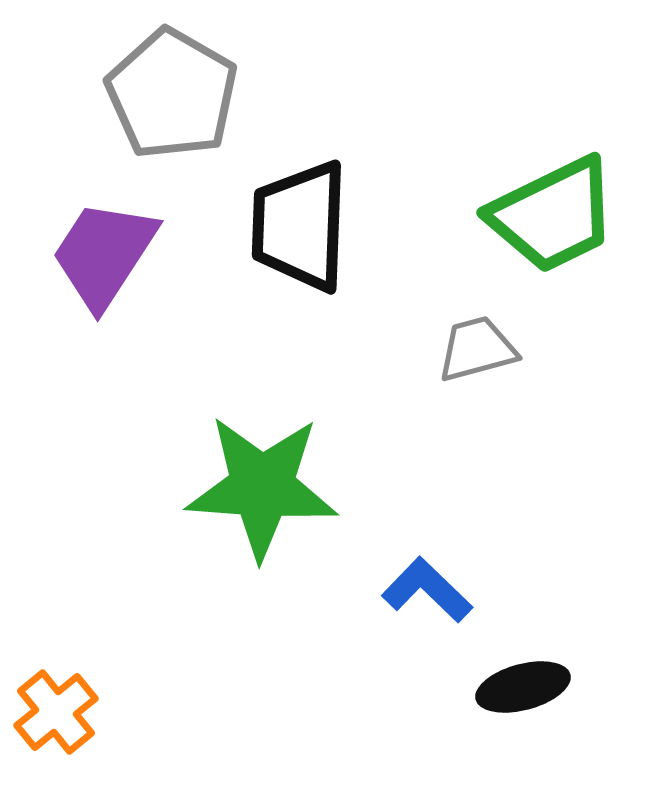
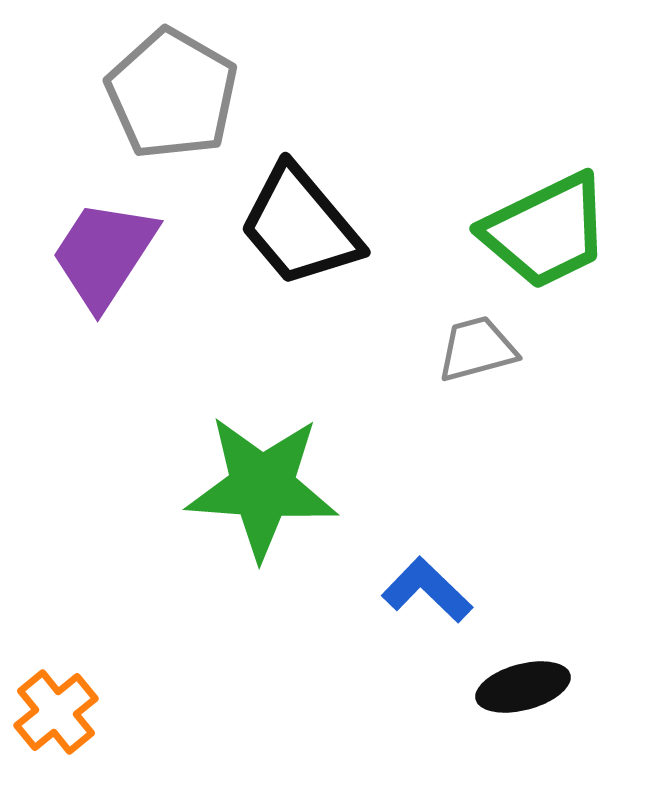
green trapezoid: moved 7 px left, 16 px down
black trapezoid: rotated 42 degrees counterclockwise
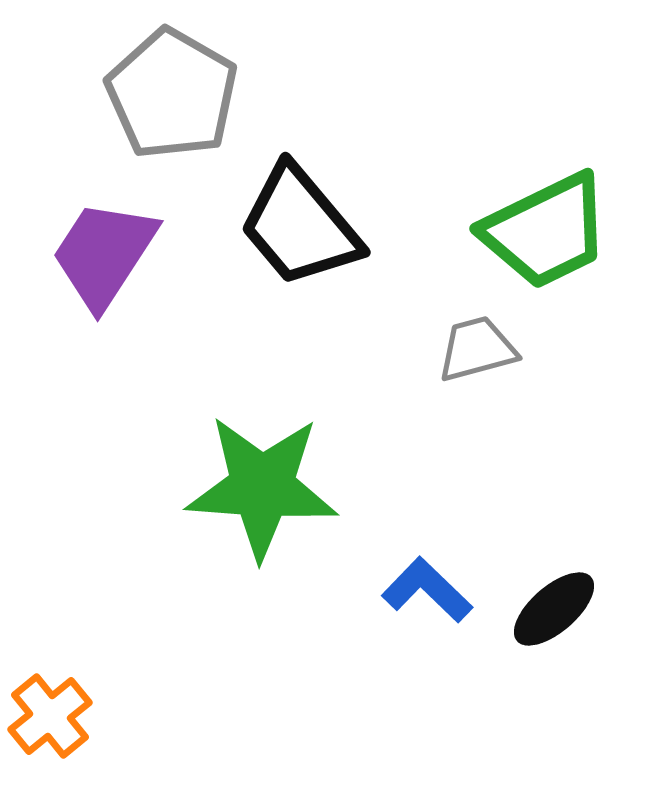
black ellipse: moved 31 px right, 78 px up; rotated 26 degrees counterclockwise
orange cross: moved 6 px left, 4 px down
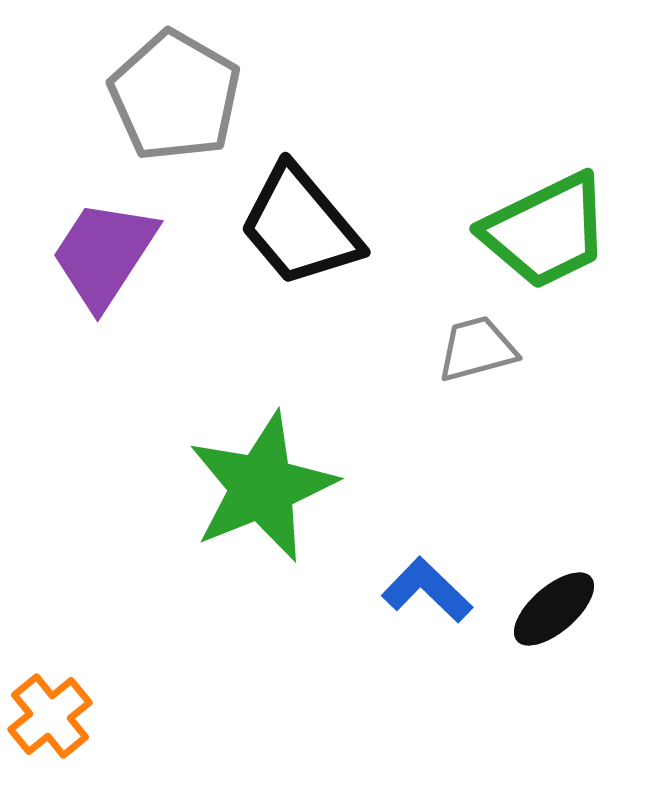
gray pentagon: moved 3 px right, 2 px down
green star: rotated 26 degrees counterclockwise
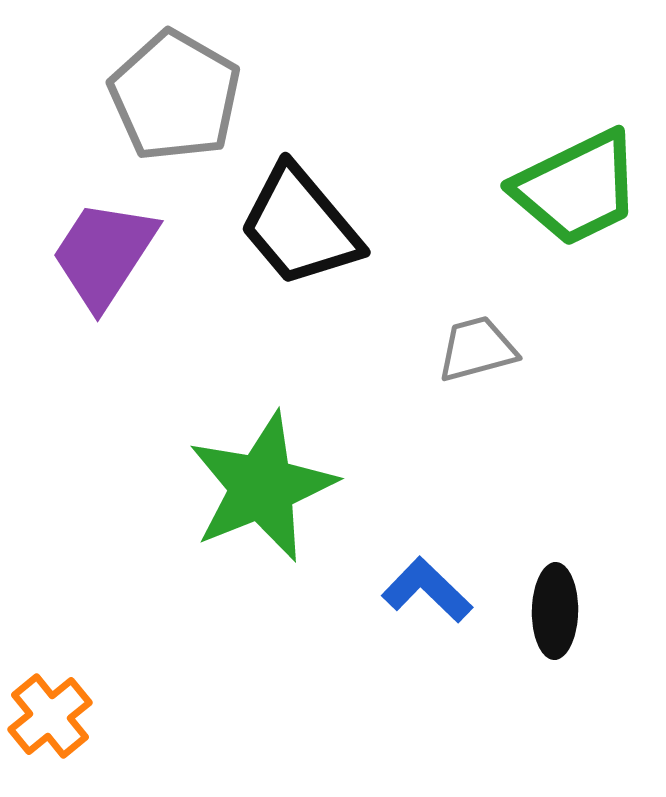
green trapezoid: moved 31 px right, 43 px up
black ellipse: moved 1 px right, 2 px down; rotated 48 degrees counterclockwise
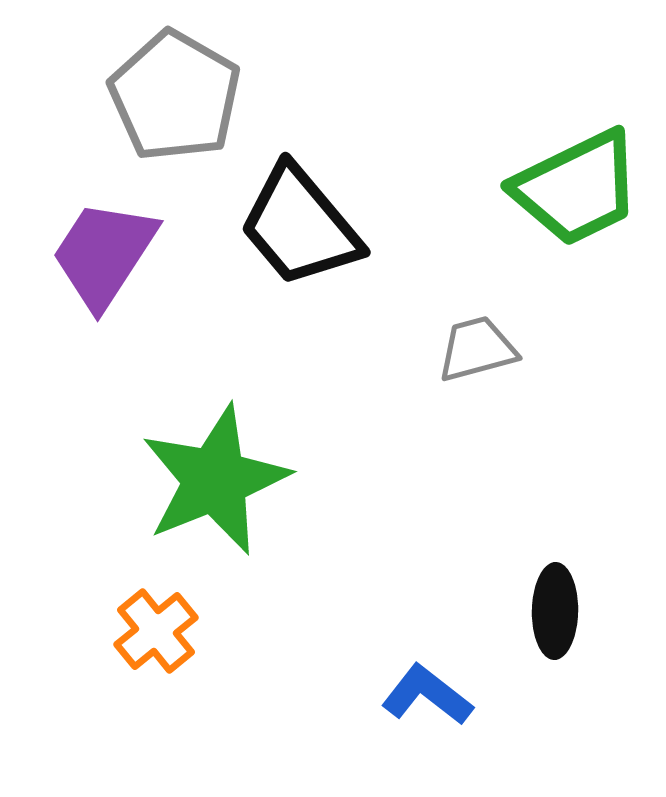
green star: moved 47 px left, 7 px up
blue L-shape: moved 105 px down; rotated 6 degrees counterclockwise
orange cross: moved 106 px right, 85 px up
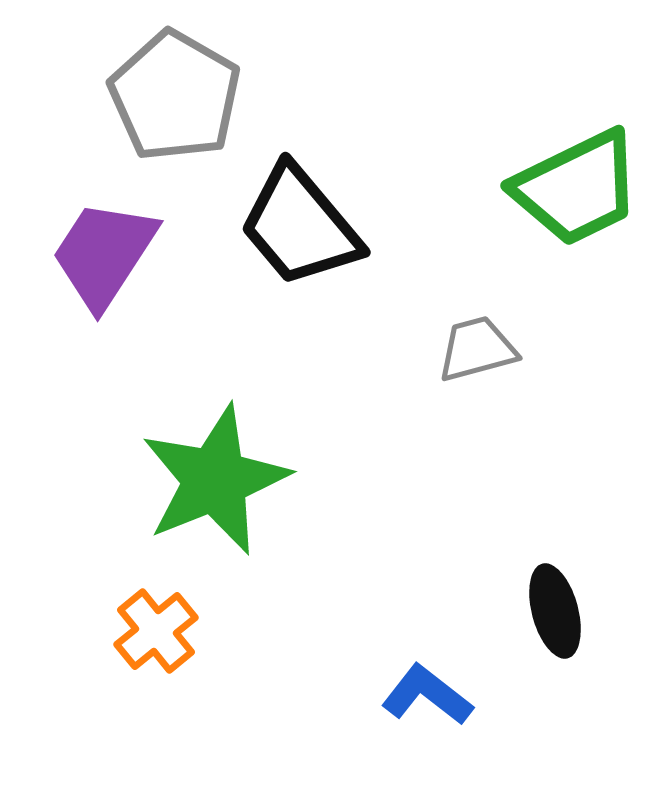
black ellipse: rotated 16 degrees counterclockwise
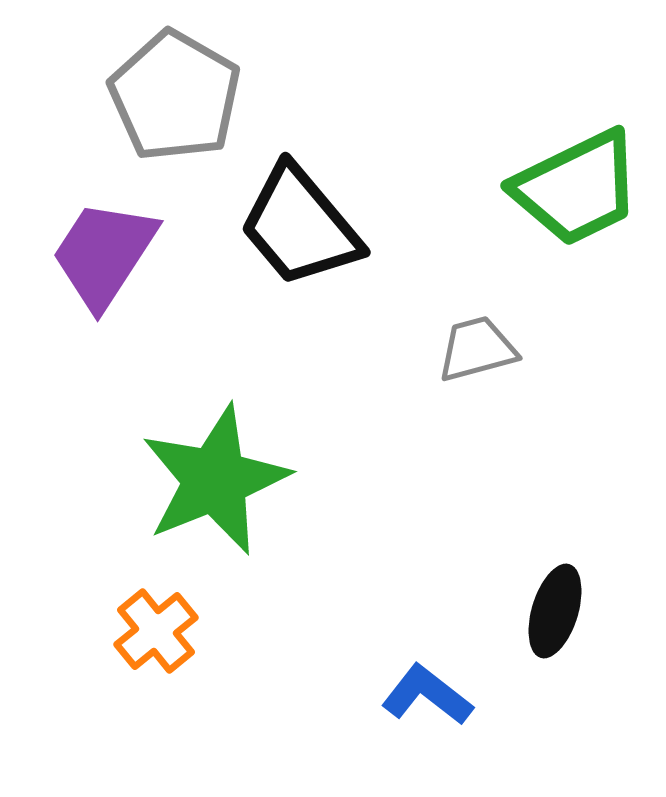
black ellipse: rotated 32 degrees clockwise
